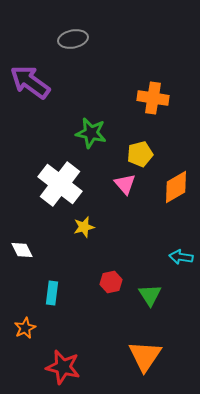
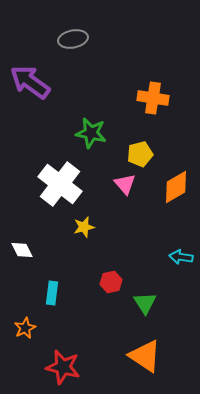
green triangle: moved 5 px left, 8 px down
orange triangle: rotated 30 degrees counterclockwise
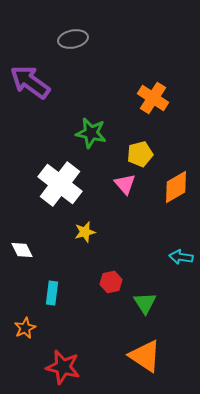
orange cross: rotated 24 degrees clockwise
yellow star: moved 1 px right, 5 px down
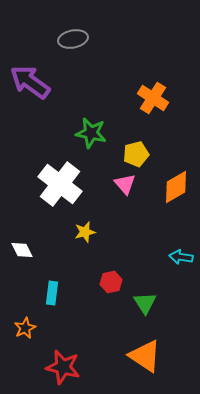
yellow pentagon: moved 4 px left
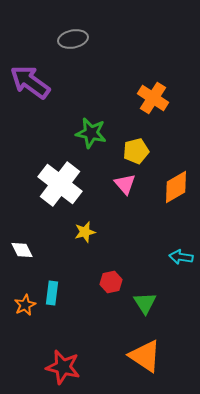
yellow pentagon: moved 3 px up
orange star: moved 23 px up
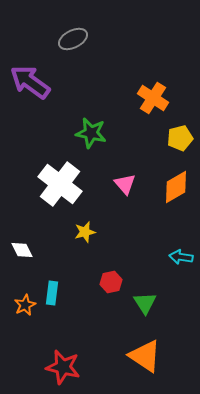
gray ellipse: rotated 16 degrees counterclockwise
yellow pentagon: moved 44 px right, 13 px up
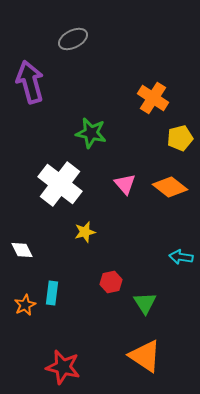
purple arrow: rotated 39 degrees clockwise
orange diamond: moved 6 px left; rotated 68 degrees clockwise
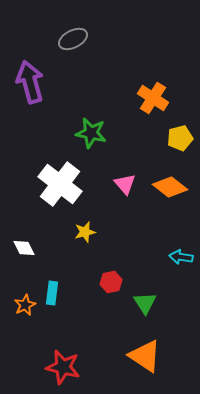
white diamond: moved 2 px right, 2 px up
